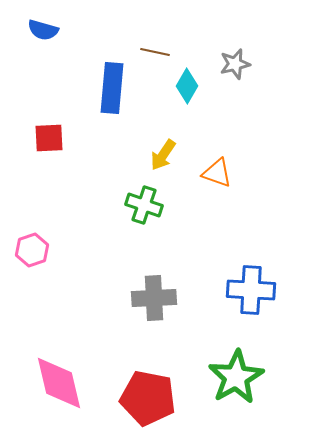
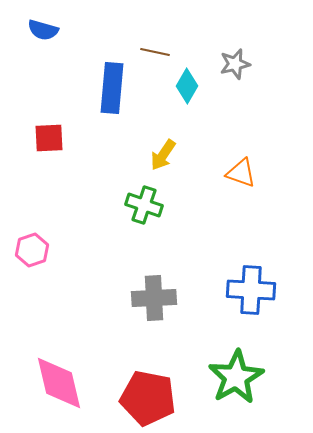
orange triangle: moved 24 px right
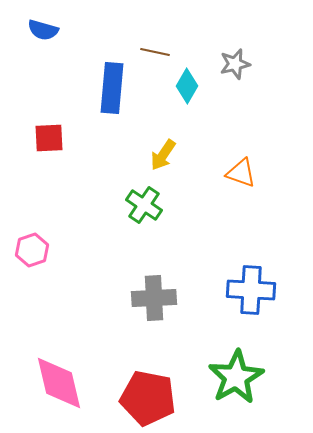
green cross: rotated 15 degrees clockwise
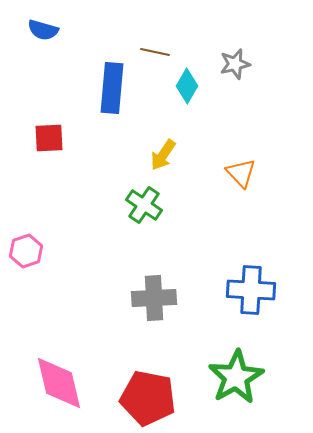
orange triangle: rotated 28 degrees clockwise
pink hexagon: moved 6 px left, 1 px down
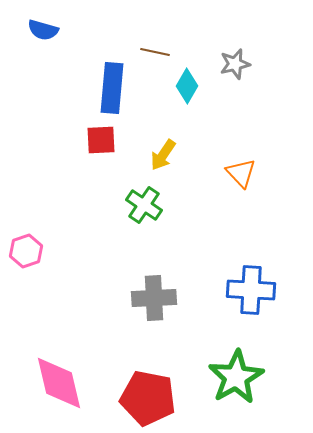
red square: moved 52 px right, 2 px down
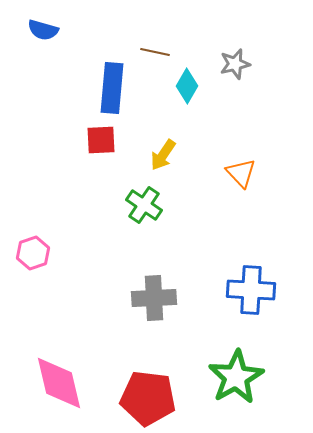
pink hexagon: moved 7 px right, 2 px down
red pentagon: rotated 4 degrees counterclockwise
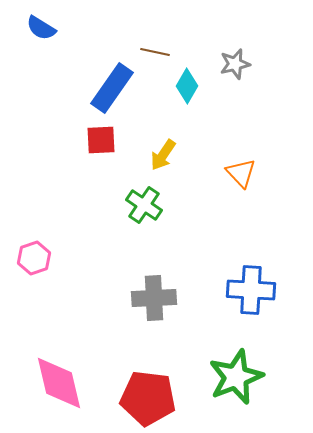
blue semicircle: moved 2 px left, 2 px up; rotated 16 degrees clockwise
blue rectangle: rotated 30 degrees clockwise
pink hexagon: moved 1 px right, 5 px down
green star: rotated 8 degrees clockwise
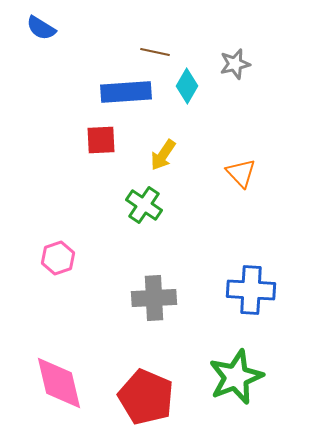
blue rectangle: moved 14 px right, 4 px down; rotated 51 degrees clockwise
pink hexagon: moved 24 px right
red pentagon: moved 2 px left, 1 px up; rotated 16 degrees clockwise
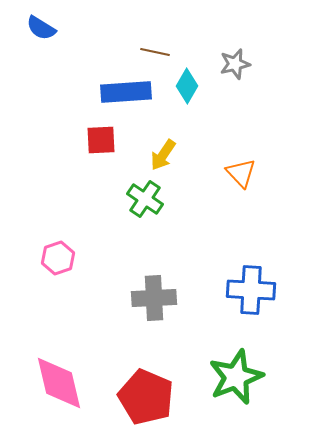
green cross: moved 1 px right, 6 px up
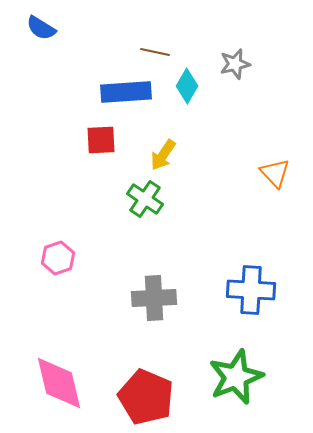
orange triangle: moved 34 px right
